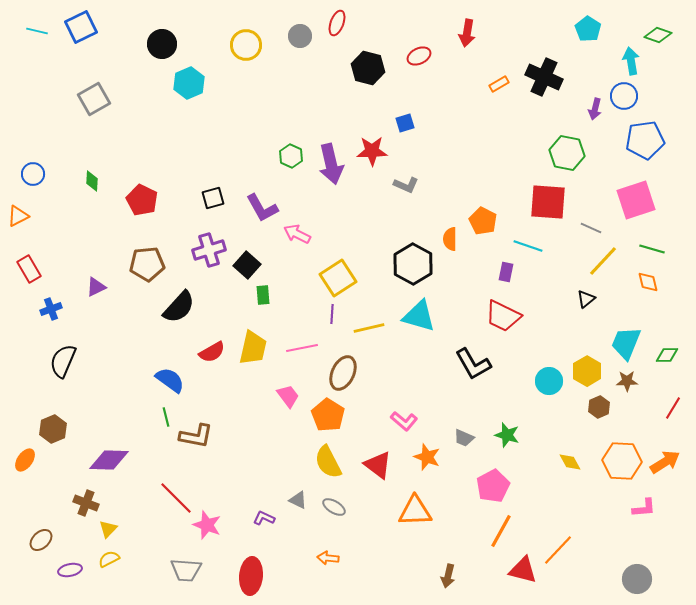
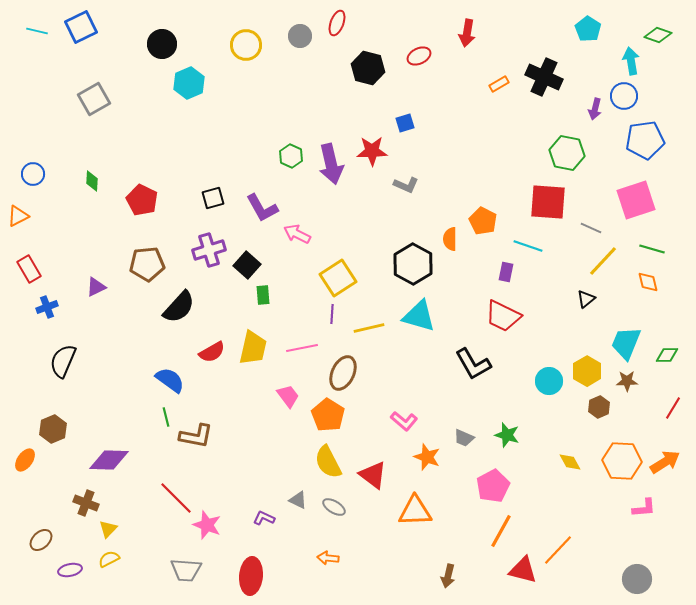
blue cross at (51, 309): moved 4 px left, 2 px up
red triangle at (378, 465): moved 5 px left, 10 px down
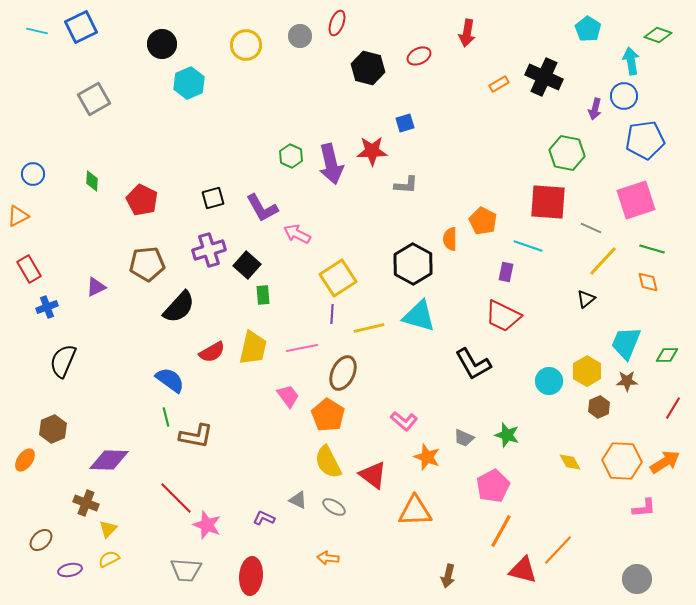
gray L-shape at (406, 185): rotated 20 degrees counterclockwise
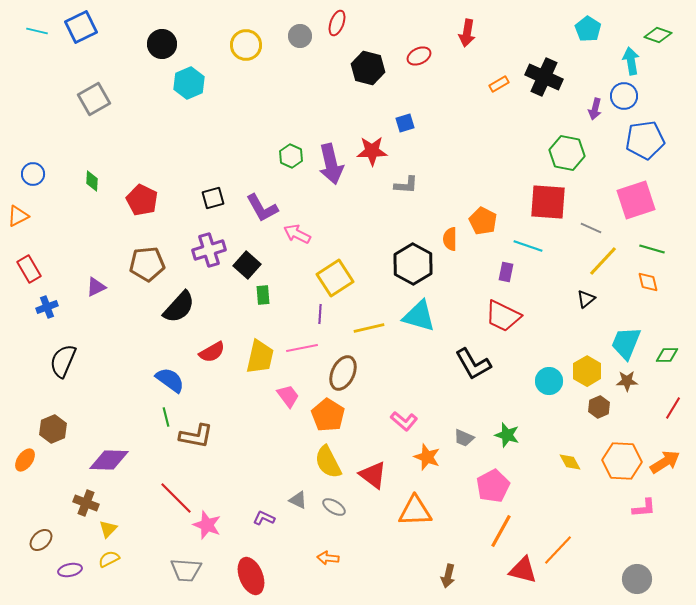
yellow square at (338, 278): moved 3 px left
purple line at (332, 314): moved 12 px left
yellow trapezoid at (253, 348): moved 7 px right, 9 px down
red ellipse at (251, 576): rotated 27 degrees counterclockwise
